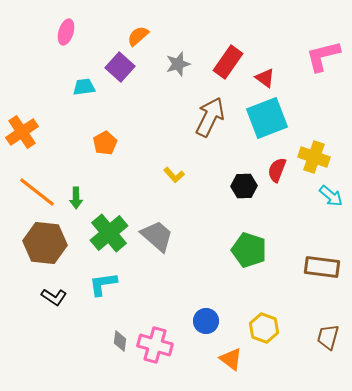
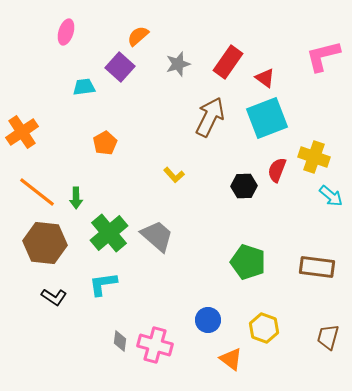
green pentagon: moved 1 px left, 12 px down
brown rectangle: moved 5 px left
blue circle: moved 2 px right, 1 px up
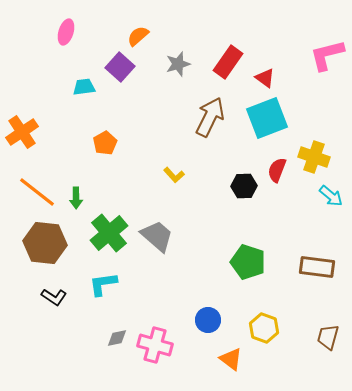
pink L-shape: moved 4 px right, 1 px up
gray diamond: moved 3 px left, 3 px up; rotated 70 degrees clockwise
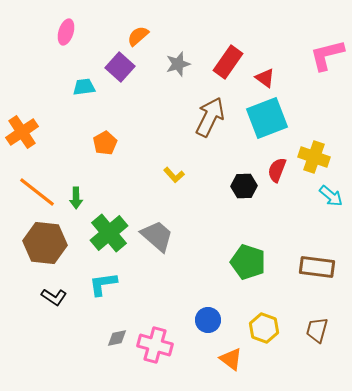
brown trapezoid: moved 11 px left, 7 px up
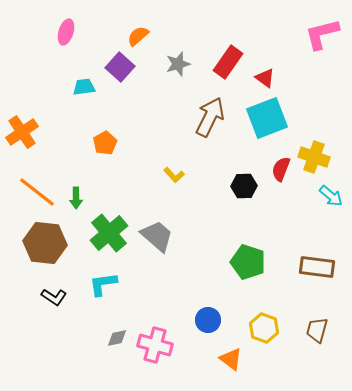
pink L-shape: moved 5 px left, 21 px up
red semicircle: moved 4 px right, 1 px up
